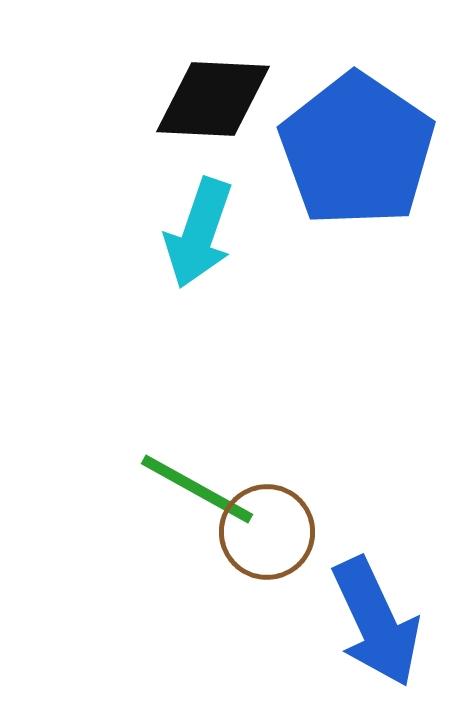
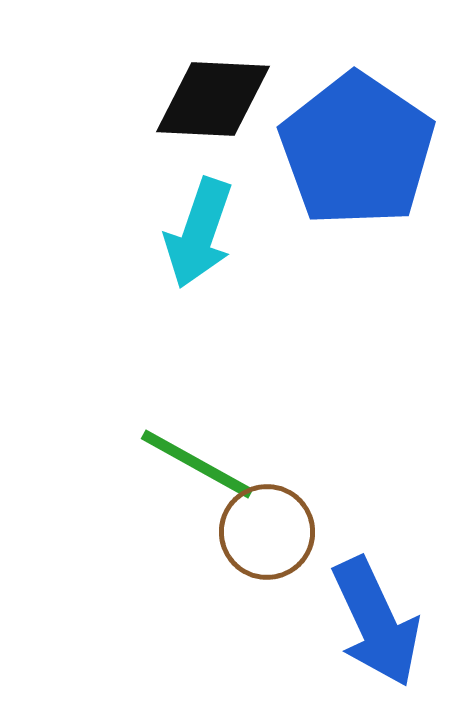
green line: moved 25 px up
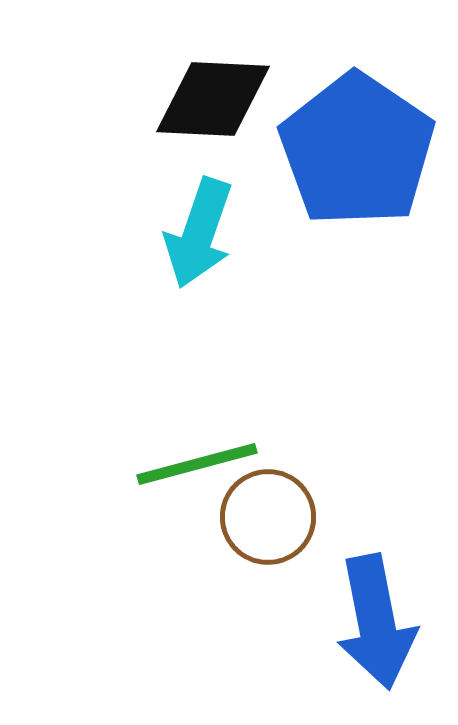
green line: rotated 44 degrees counterclockwise
brown circle: moved 1 px right, 15 px up
blue arrow: rotated 14 degrees clockwise
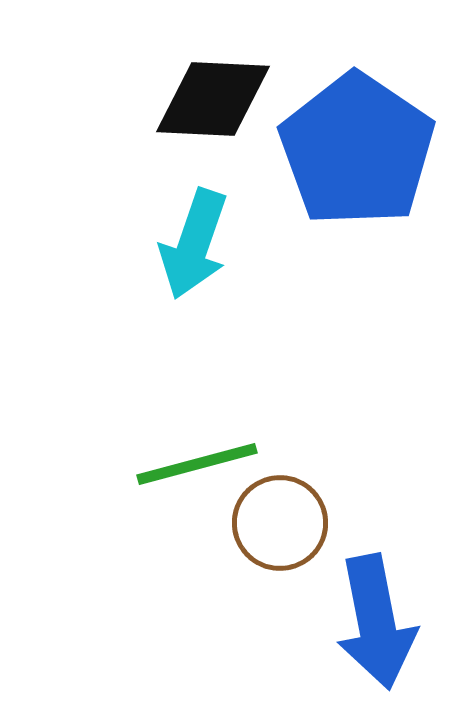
cyan arrow: moved 5 px left, 11 px down
brown circle: moved 12 px right, 6 px down
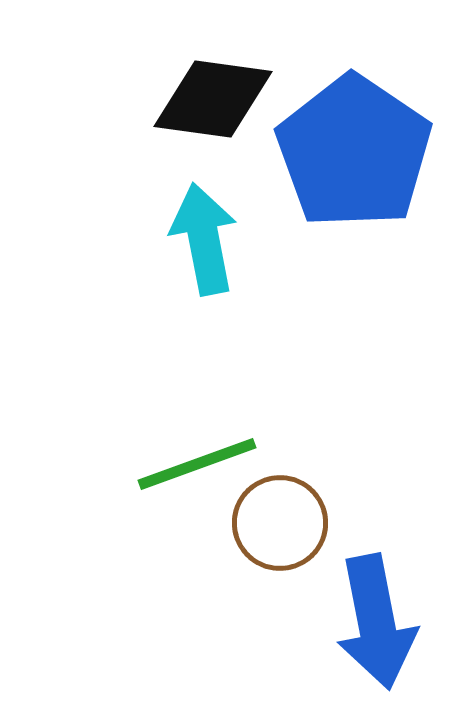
black diamond: rotated 5 degrees clockwise
blue pentagon: moved 3 px left, 2 px down
cyan arrow: moved 10 px right, 5 px up; rotated 150 degrees clockwise
green line: rotated 5 degrees counterclockwise
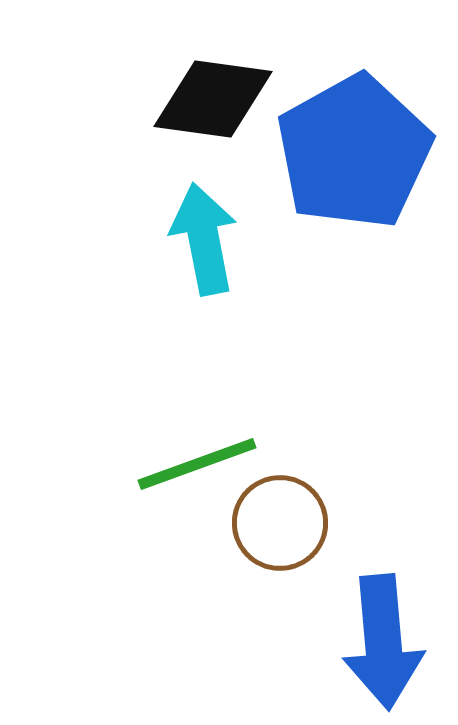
blue pentagon: rotated 9 degrees clockwise
blue arrow: moved 7 px right, 20 px down; rotated 6 degrees clockwise
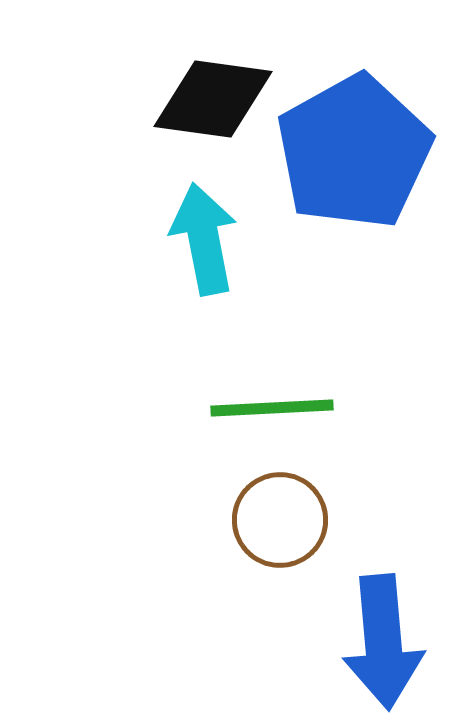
green line: moved 75 px right, 56 px up; rotated 17 degrees clockwise
brown circle: moved 3 px up
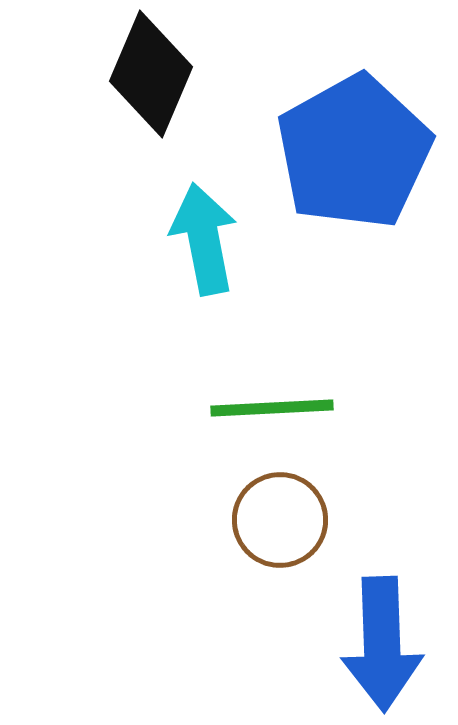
black diamond: moved 62 px left, 25 px up; rotated 75 degrees counterclockwise
blue arrow: moved 1 px left, 2 px down; rotated 3 degrees clockwise
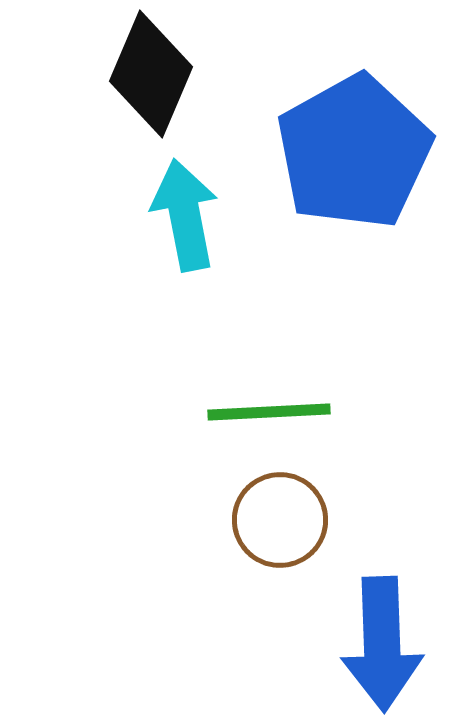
cyan arrow: moved 19 px left, 24 px up
green line: moved 3 px left, 4 px down
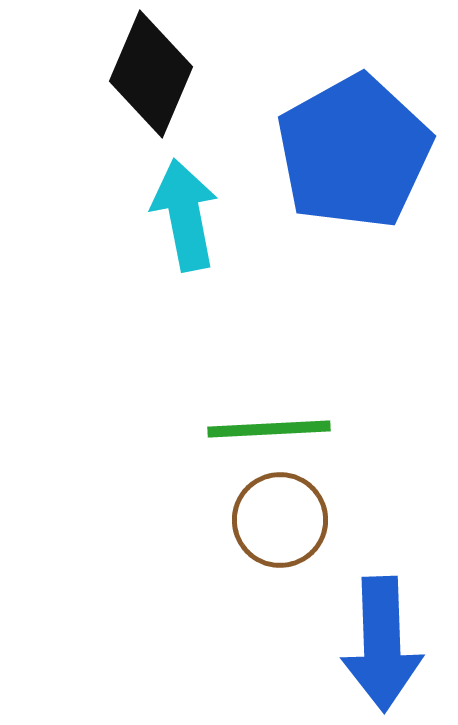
green line: moved 17 px down
